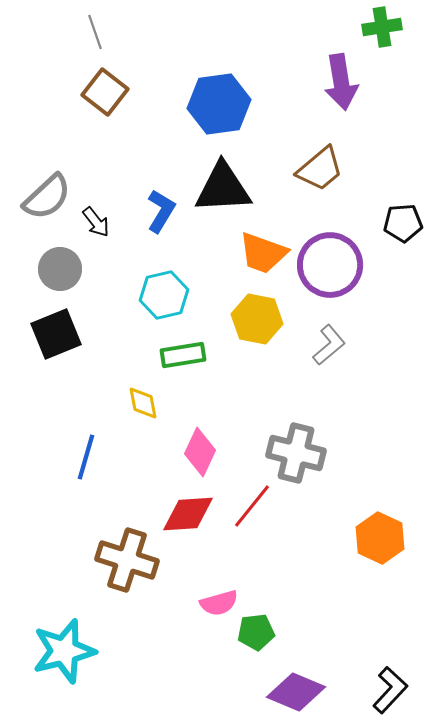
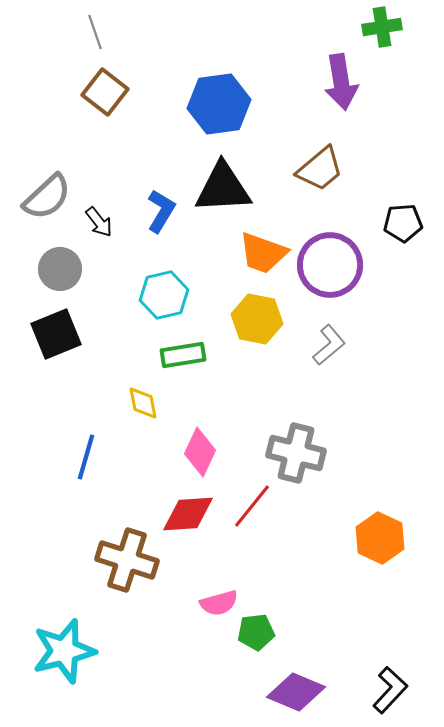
black arrow: moved 3 px right
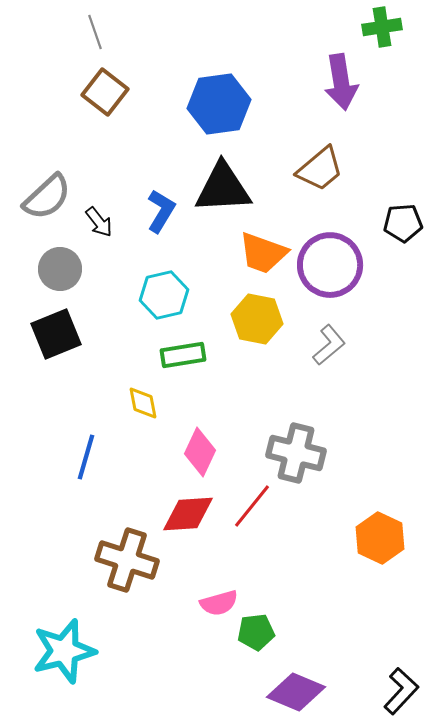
black L-shape: moved 11 px right, 1 px down
